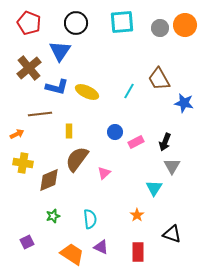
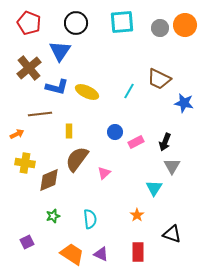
brown trapezoid: rotated 35 degrees counterclockwise
yellow cross: moved 2 px right
purple triangle: moved 7 px down
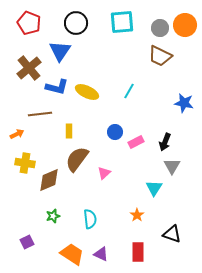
brown trapezoid: moved 1 px right, 23 px up
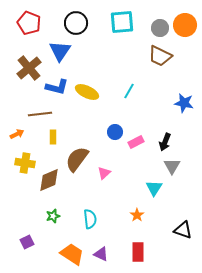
yellow rectangle: moved 16 px left, 6 px down
black triangle: moved 11 px right, 4 px up
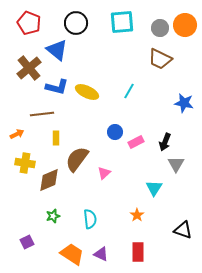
blue triangle: moved 3 px left, 1 px up; rotated 25 degrees counterclockwise
brown trapezoid: moved 3 px down
brown line: moved 2 px right
yellow rectangle: moved 3 px right, 1 px down
gray triangle: moved 4 px right, 2 px up
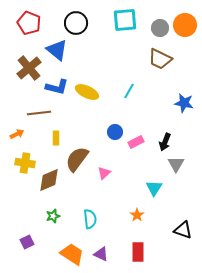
cyan square: moved 3 px right, 2 px up
brown line: moved 3 px left, 1 px up
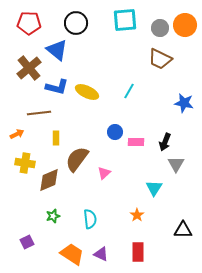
red pentagon: rotated 20 degrees counterclockwise
pink rectangle: rotated 28 degrees clockwise
black triangle: rotated 18 degrees counterclockwise
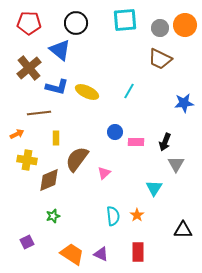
blue triangle: moved 3 px right
blue star: rotated 18 degrees counterclockwise
yellow cross: moved 2 px right, 3 px up
cyan semicircle: moved 23 px right, 3 px up
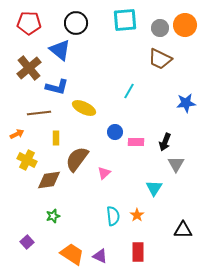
yellow ellipse: moved 3 px left, 16 px down
blue star: moved 2 px right
yellow cross: rotated 18 degrees clockwise
brown diamond: rotated 15 degrees clockwise
purple square: rotated 16 degrees counterclockwise
purple triangle: moved 1 px left, 2 px down
